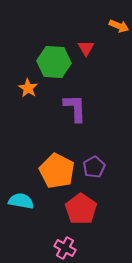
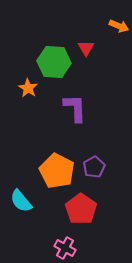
cyan semicircle: rotated 140 degrees counterclockwise
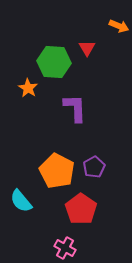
red triangle: moved 1 px right
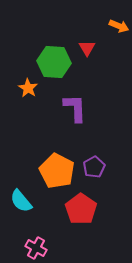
pink cross: moved 29 px left
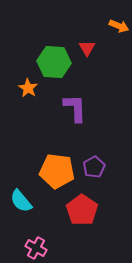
orange pentagon: rotated 20 degrees counterclockwise
red pentagon: moved 1 px right, 1 px down
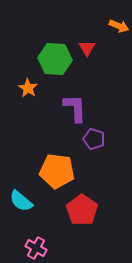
green hexagon: moved 1 px right, 3 px up
purple pentagon: moved 28 px up; rotated 25 degrees counterclockwise
cyan semicircle: rotated 10 degrees counterclockwise
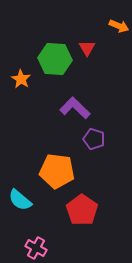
orange star: moved 7 px left, 9 px up
purple L-shape: rotated 44 degrees counterclockwise
cyan semicircle: moved 1 px left, 1 px up
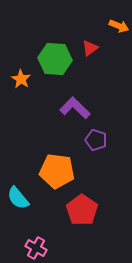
red triangle: moved 3 px right; rotated 24 degrees clockwise
purple pentagon: moved 2 px right, 1 px down
cyan semicircle: moved 2 px left, 2 px up; rotated 10 degrees clockwise
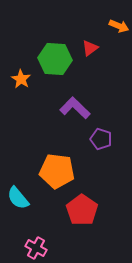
purple pentagon: moved 5 px right, 1 px up
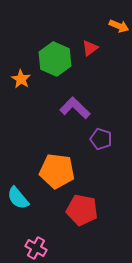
green hexagon: rotated 20 degrees clockwise
red pentagon: rotated 24 degrees counterclockwise
